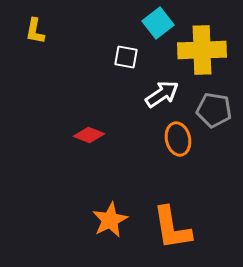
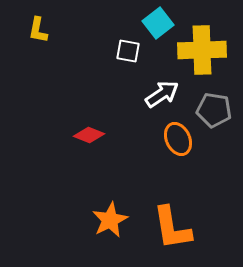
yellow L-shape: moved 3 px right, 1 px up
white square: moved 2 px right, 6 px up
orange ellipse: rotated 12 degrees counterclockwise
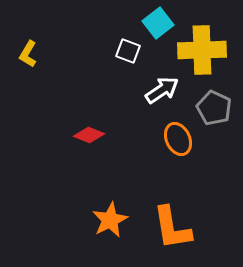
yellow L-shape: moved 10 px left, 24 px down; rotated 20 degrees clockwise
white square: rotated 10 degrees clockwise
white arrow: moved 4 px up
gray pentagon: moved 2 px up; rotated 16 degrees clockwise
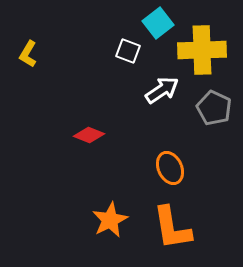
orange ellipse: moved 8 px left, 29 px down
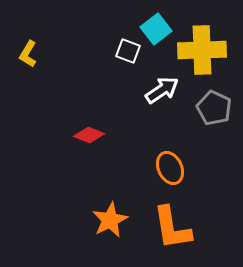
cyan square: moved 2 px left, 6 px down
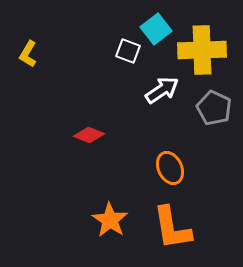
orange star: rotated 12 degrees counterclockwise
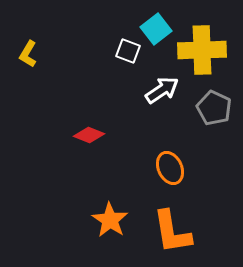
orange L-shape: moved 4 px down
